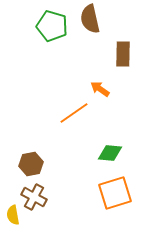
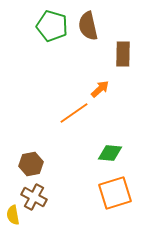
brown semicircle: moved 2 px left, 7 px down
orange arrow: rotated 102 degrees clockwise
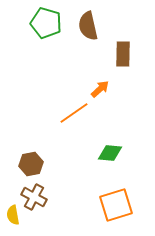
green pentagon: moved 6 px left, 3 px up
orange square: moved 1 px right, 12 px down
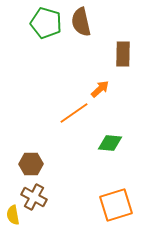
brown semicircle: moved 7 px left, 4 px up
green diamond: moved 10 px up
brown hexagon: rotated 10 degrees clockwise
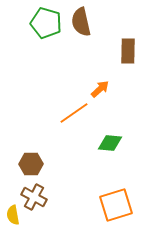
brown rectangle: moved 5 px right, 3 px up
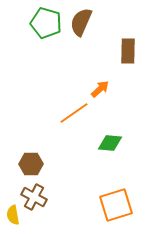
brown semicircle: rotated 36 degrees clockwise
